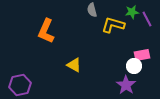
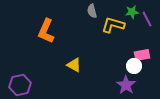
gray semicircle: moved 1 px down
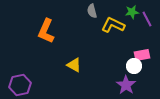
yellow L-shape: rotated 10 degrees clockwise
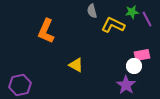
yellow triangle: moved 2 px right
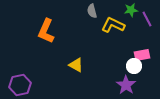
green star: moved 1 px left, 2 px up
